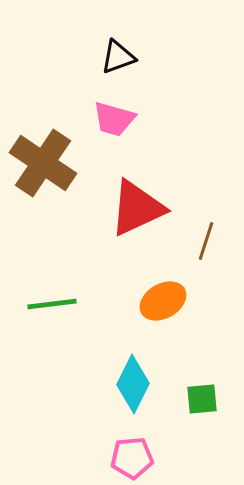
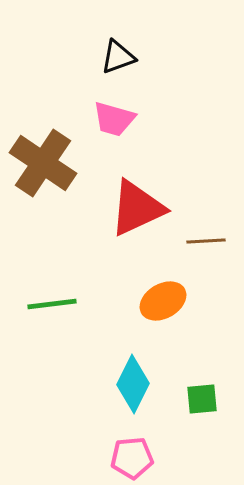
brown line: rotated 69 degrees clockwise
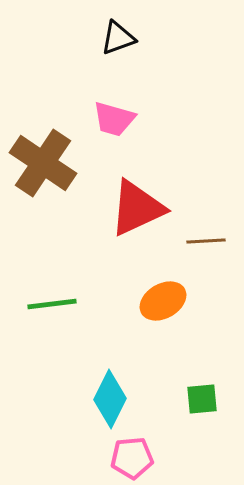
black triangle: moved 19 px up
cyan diamond: moved 23 px left, 15 px down
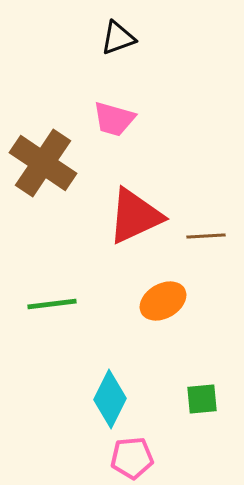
red triangle: moved 2 px left, 8 px down
brown line: moved 5 px up
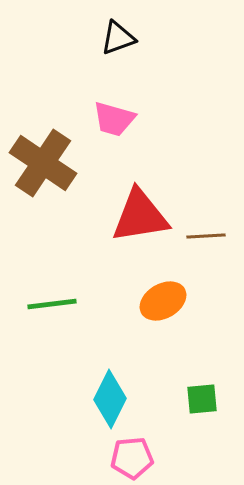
red triangle: moved 5 px right; rotated 16 degrees clockwise
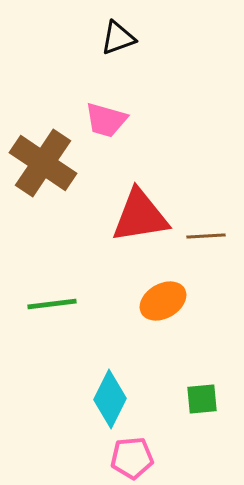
pink trapezoid: moved 8 px left, 1 px down
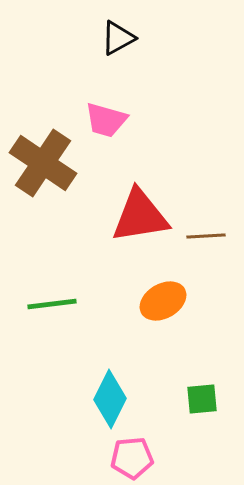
black triangle: rotated 9 degrees counterclockwise
